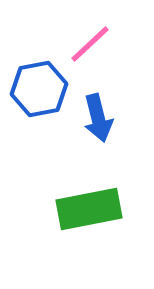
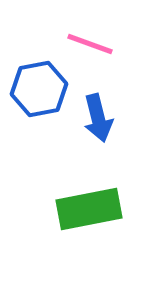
pink line: rotated 63 degrees clockwise
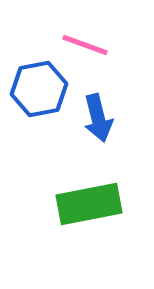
pink line: moved 5 px left, 1 px down
green rectangle: moved 5 px up
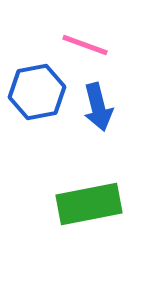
blue hexagon: moved 2 px left, 3 px down
blue arrow: moved 11 px up
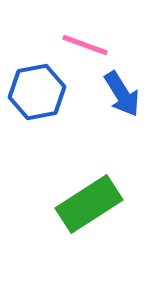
blue arrow: moved 24 px right, 13 px up; rotated 18 degrees counterclockwise
green rectangle: rotated 22 degrees counterclockwise
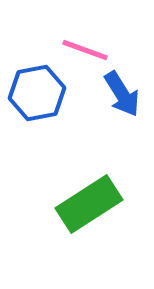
pink line: moved 5 px down
blue hexagon: moved 1 px down
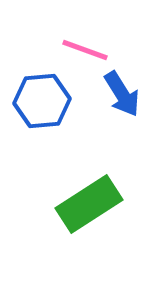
blue hexagon: moved 5 px right, 8 px down; rotated 6 degrees clockwise
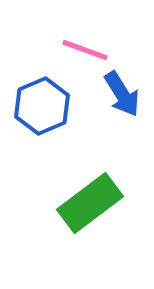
blue hexagon: moved 5 px down; rotated 18 degrees counterclockwise
green rectangle: moved 1 px right, 1 px up; rotated 4 degrees counterclockwise
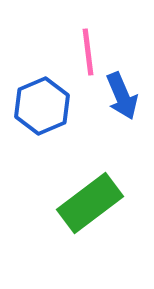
pink line: moved 3 px right, 2 px down; rotated 63 degrees clockwise
blue arrow: moved 2 px down; rotated 9 degrees clockwise
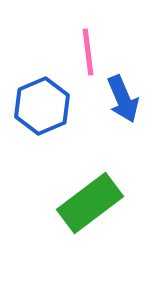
blue arrow: moved 1 px right, 3 px down
